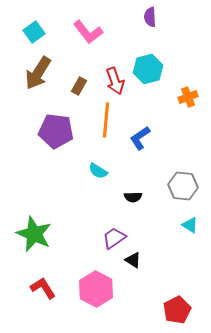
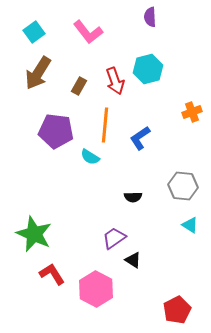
orange cross: moved 4 px right, 15 px down
orange line: moved 1 px left, 5 px down
cyan semicircle: moved 8 px left, 14 px up
red L-shape: moved 9 px right, 14 px up
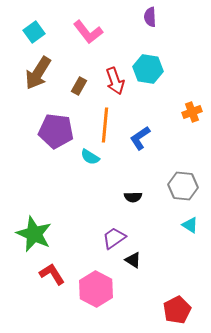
cyan hexagon: rotated 24 degrees clockwise
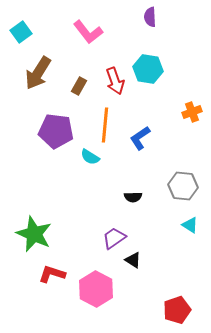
cyan square: moved 13 px left
red L-shape: rotated 40 degrees counterclockwise
red pentagon: rotated 8 degrees clockwise
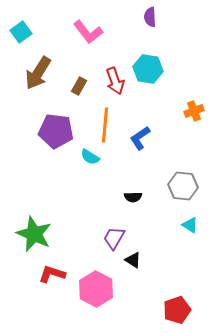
orange cross: moved 2 px right, 1 px up
purple trapezoid: rotated 25 degrees counterclockwise
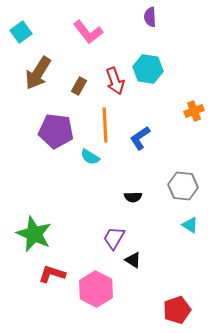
orange line: rotated 8 degrees counterclockwise
